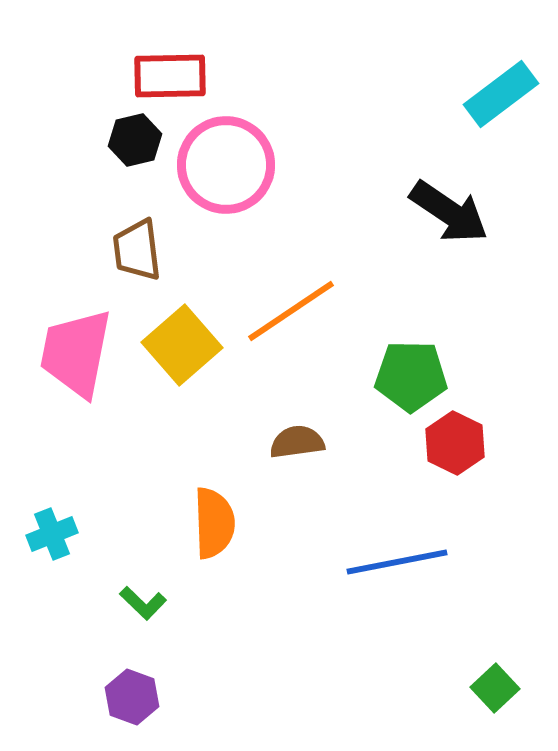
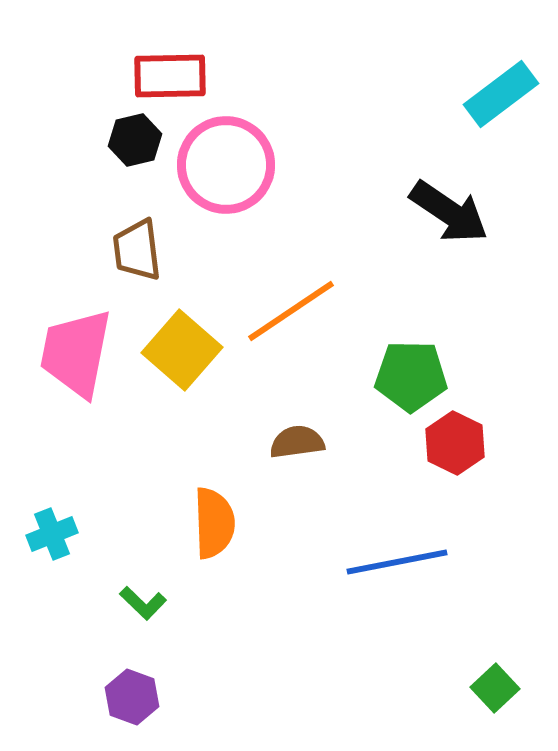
yellow square: moved 5 px down; rotated 8 degrees counterclockwise
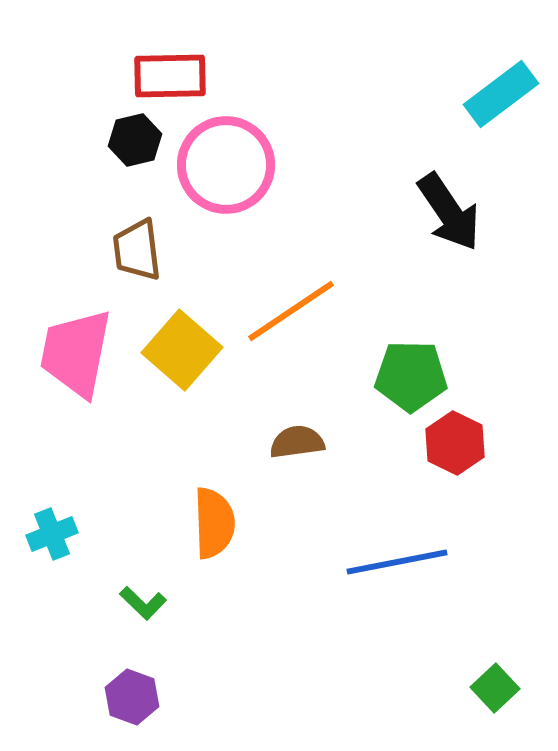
black arrow: rotated 22 degrees clockwise
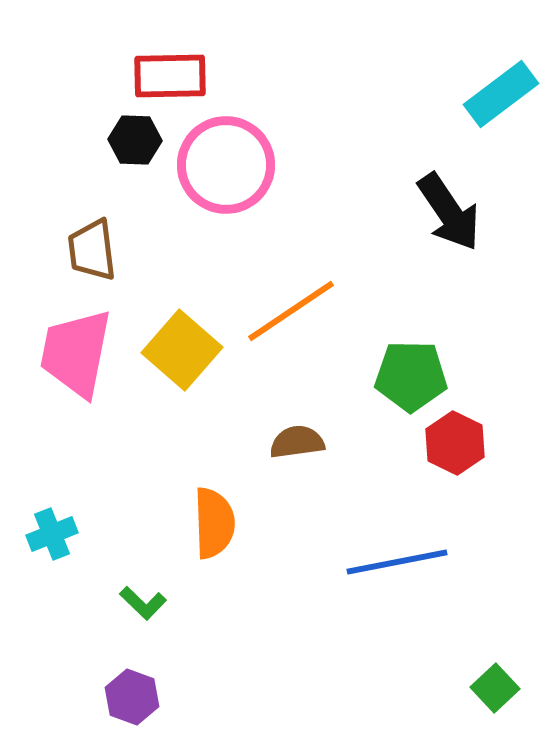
black hexagon: rotated 15 degrees clockwise
brown trapezoid: moved 45 px left
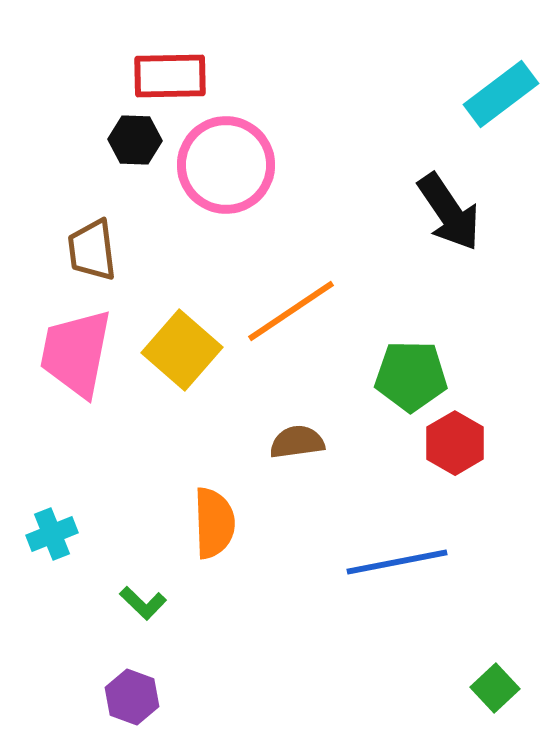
red hexagon: rotated 4 degrees clockwise
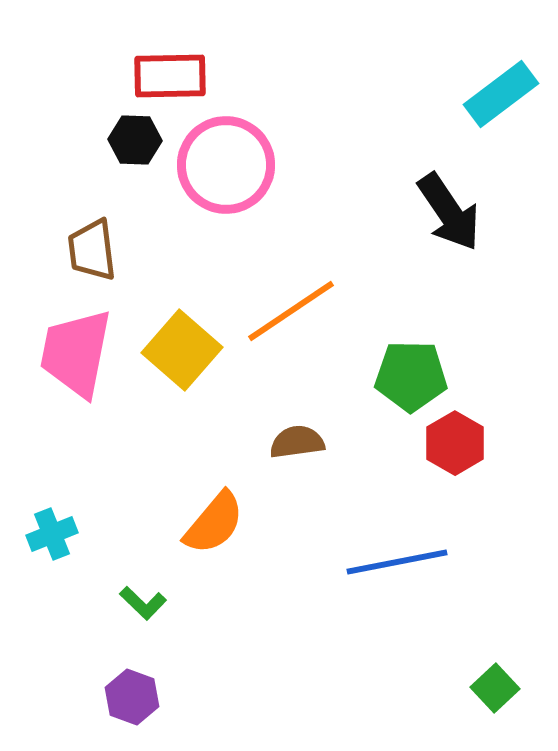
orange semicircle: rotated 42 degrees clockwise
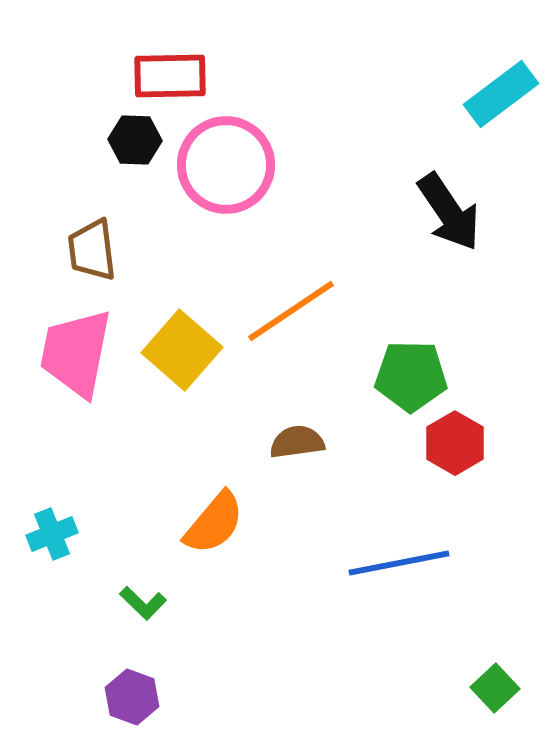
blue line: moved 2 px right, 1 px down
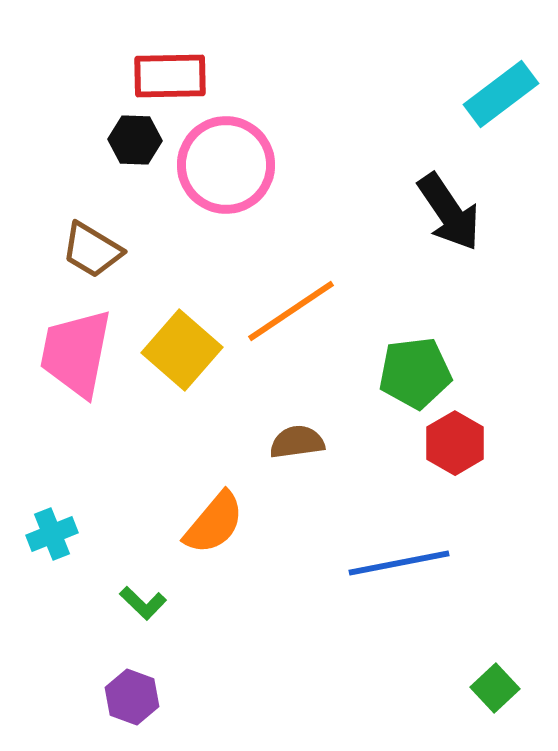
brown trapezoid: rotated 52 degrees counterclockwise
green pentagon: moved 4 px right, 3 px up; rotated 8 degrees counterclockwise
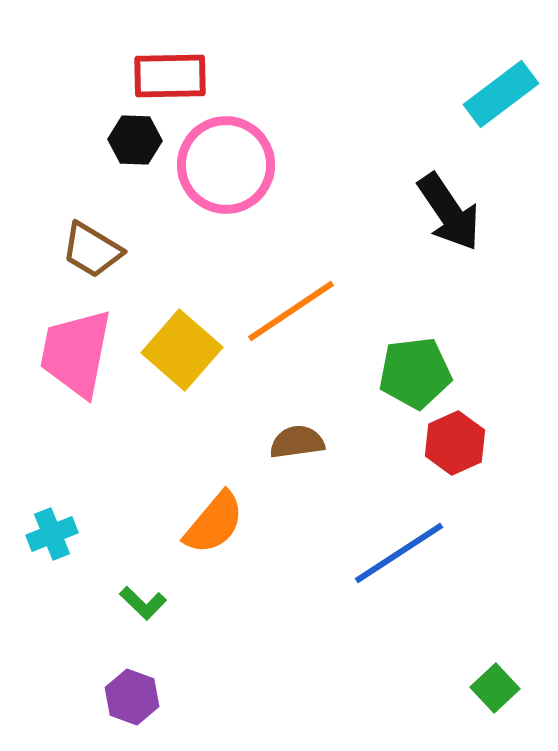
red hexagon: rotated 6 degrees clockwise
blue line: moved 10 px up; rotated 22 degrees counterclockwise
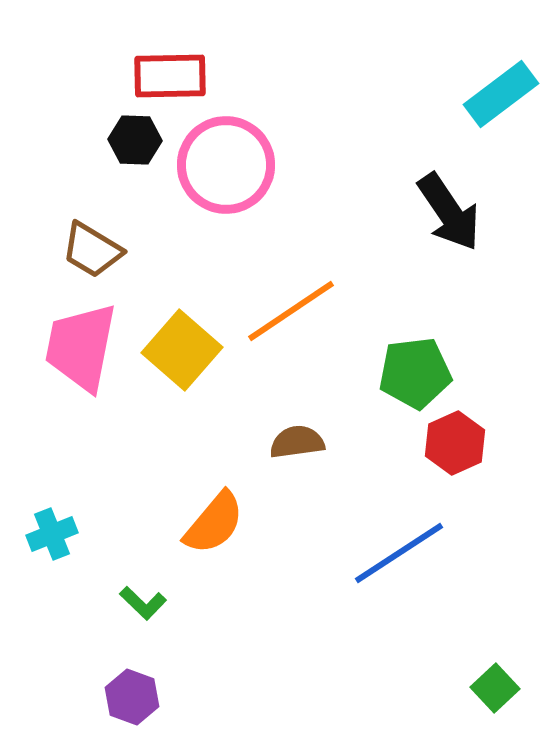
pink trapezoid: moved 5 px right, 6 px up
